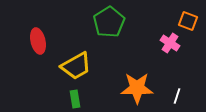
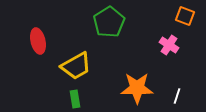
orange square: moved 3 px left, 5 px up
pink cross: moved 1 px left, 2 px down
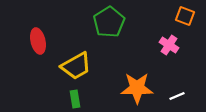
white line: rotated 49 degrees clockwise
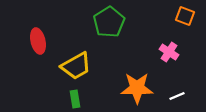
pink cross: moved 7 px down
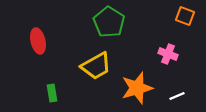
green pentagon: rotated 8 degrees counterclockwise
pink cross: moved 1 px left, 2 px down; rotated 12 degrees counterclockwise
yellow trapezoid: moved 20 px right
orange star: rotated 16 degrees counterclockwise
green rectangle: moved 23 px left, 6 px up
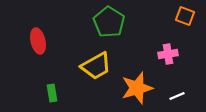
pink cross: rotated 30 degrees counterclockwise
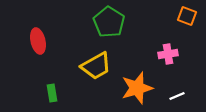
orange square: moved 2 px right
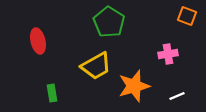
orange star: moved 3 px left, 2 px up
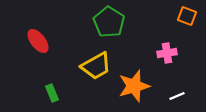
red ellipse: rotated 25 degrees counterclockwise
pink cross: moved 1 px left, 1 px up
green rectangle: rotated 12 degrees counterclockwise
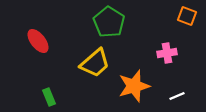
yellow trapezoid: moved 1 px left, 3 px up; rotated 12 degrees counterclockwise
green rectangle: moved 3 px left, 4 px down
